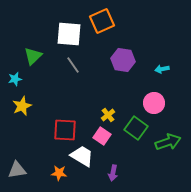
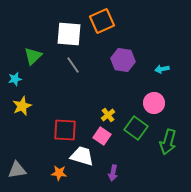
green arrow: rotated 125 degrees clockwise
white trapezoid: rotated 15 degrees counterclockwise
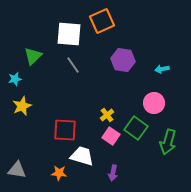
yellow cross: moved 1 px left
pink square: moved 9 px right
gray triangle: rotated 18 degrees clockwise
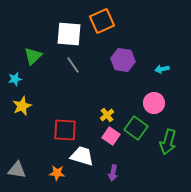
orange star: moved 2 px left
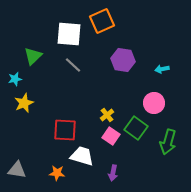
gray line: rotated 12 degrees counterclockwise
yellow star: moved 2 px right, 3 px up
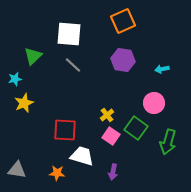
orange square: moved 21 px right
purple arrow: moved 1 px up
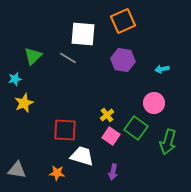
white square: moved 14 px right
gray line: moved 5 px left, 7 px up; rotated 12 degrees counterclockwise
